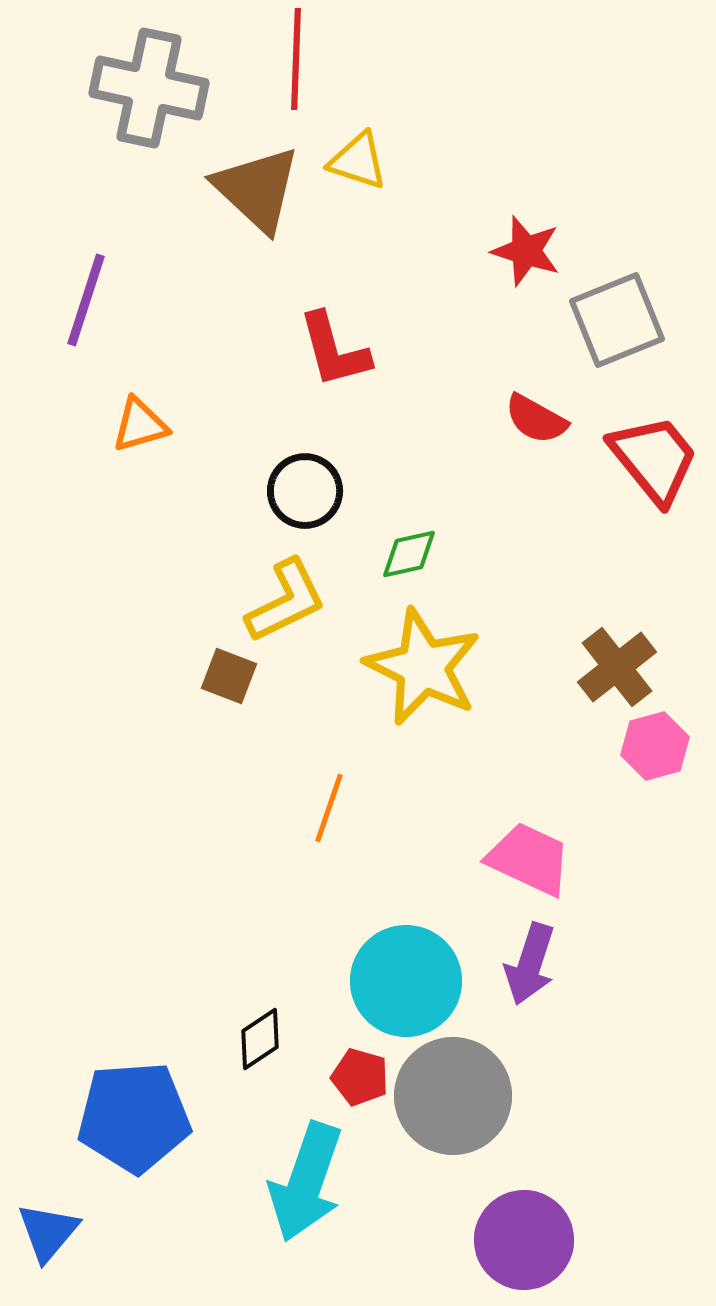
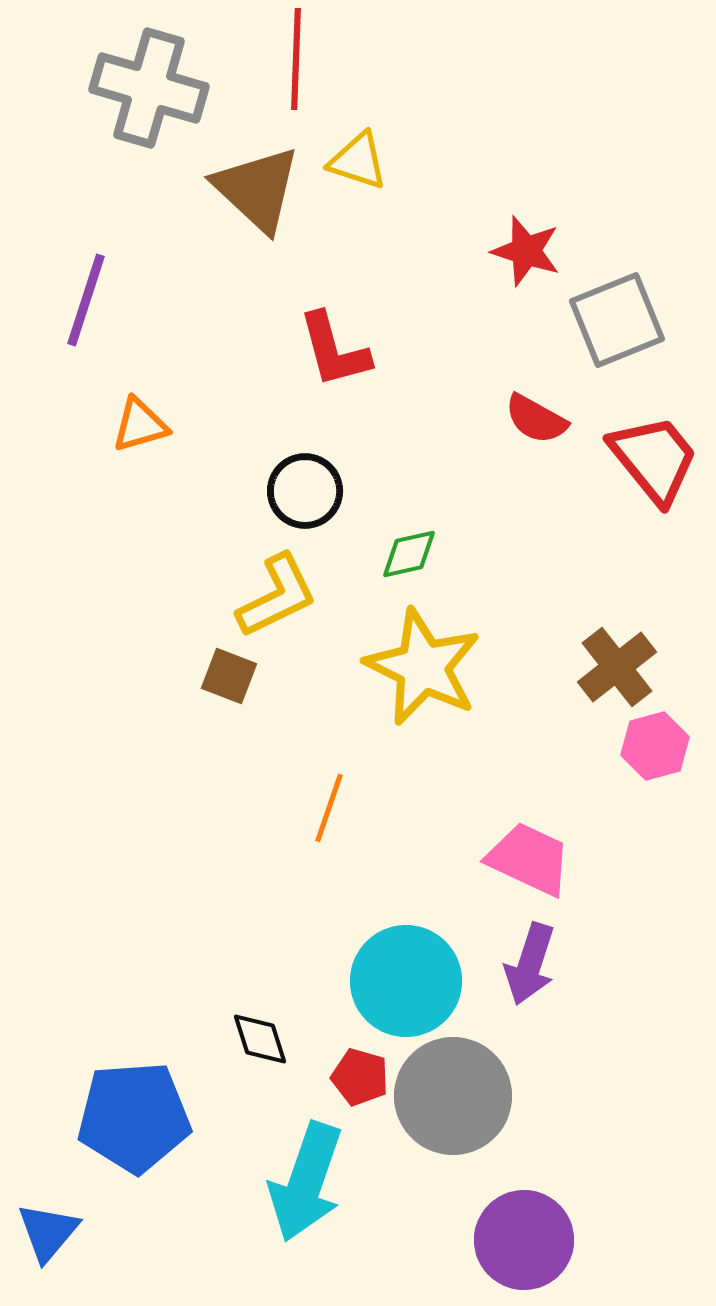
gray cross: rotated 4 degrees clockwise
yellow L-shape: moved 9 px left, 5 px up
black diamond: rotated 74 degrees counterclockwise
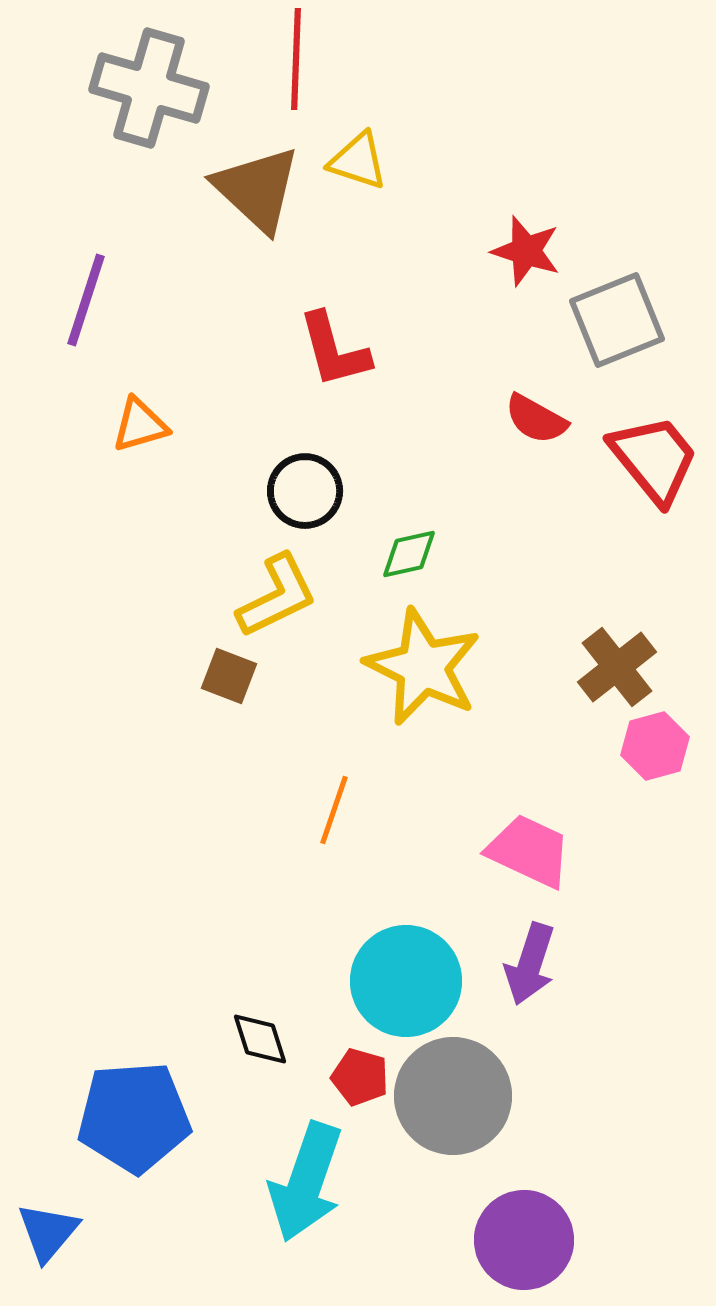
orange line: moved 5 px right, 2 px down
pink trapezoid: moved 8 px up
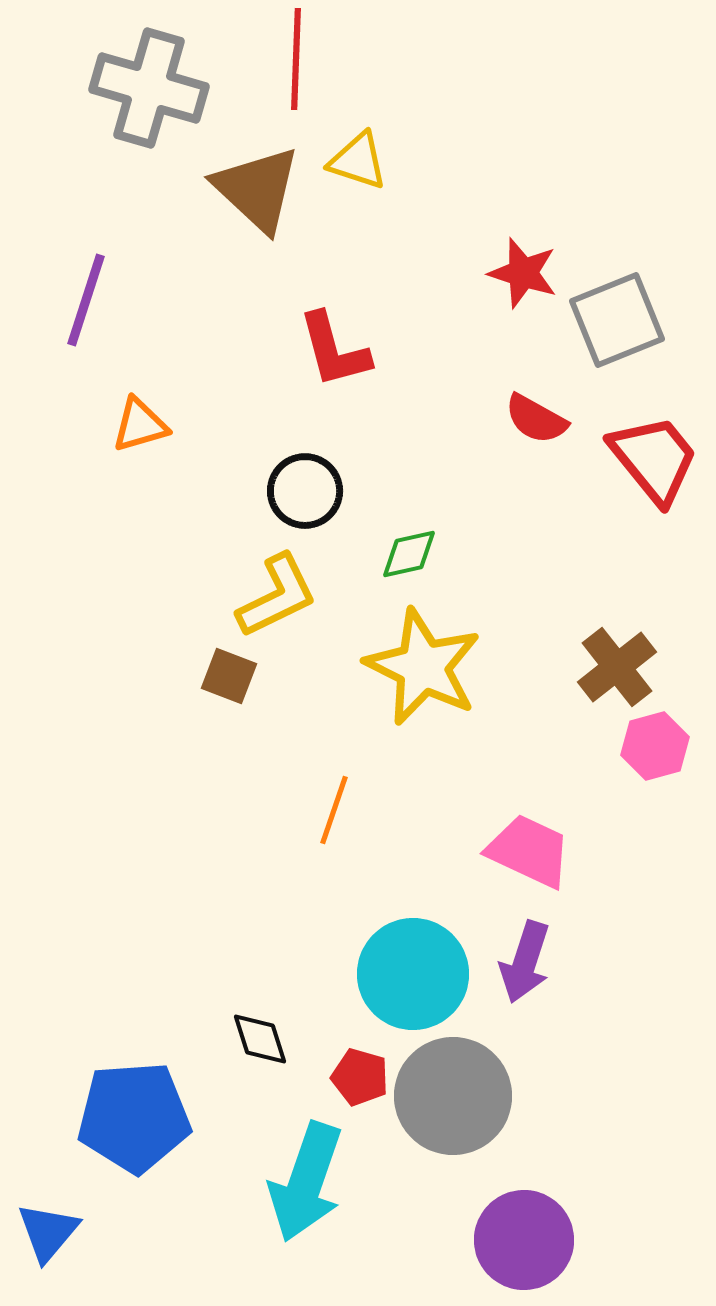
red star: moved 3 px left, 22 px down
purple arrow: moved 5 px left, 2 px up
cyan circle: moved 7 px right, 7 px up
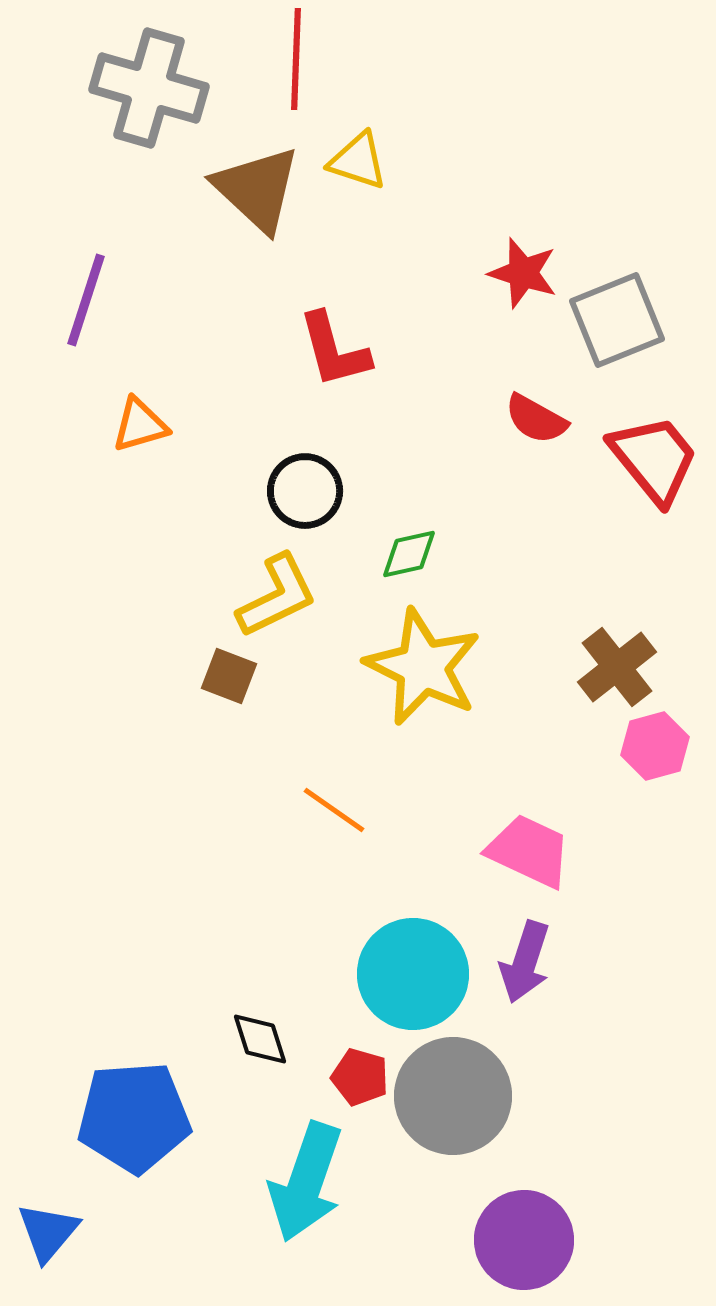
orange line: rotated 74 degrees counterclockwise
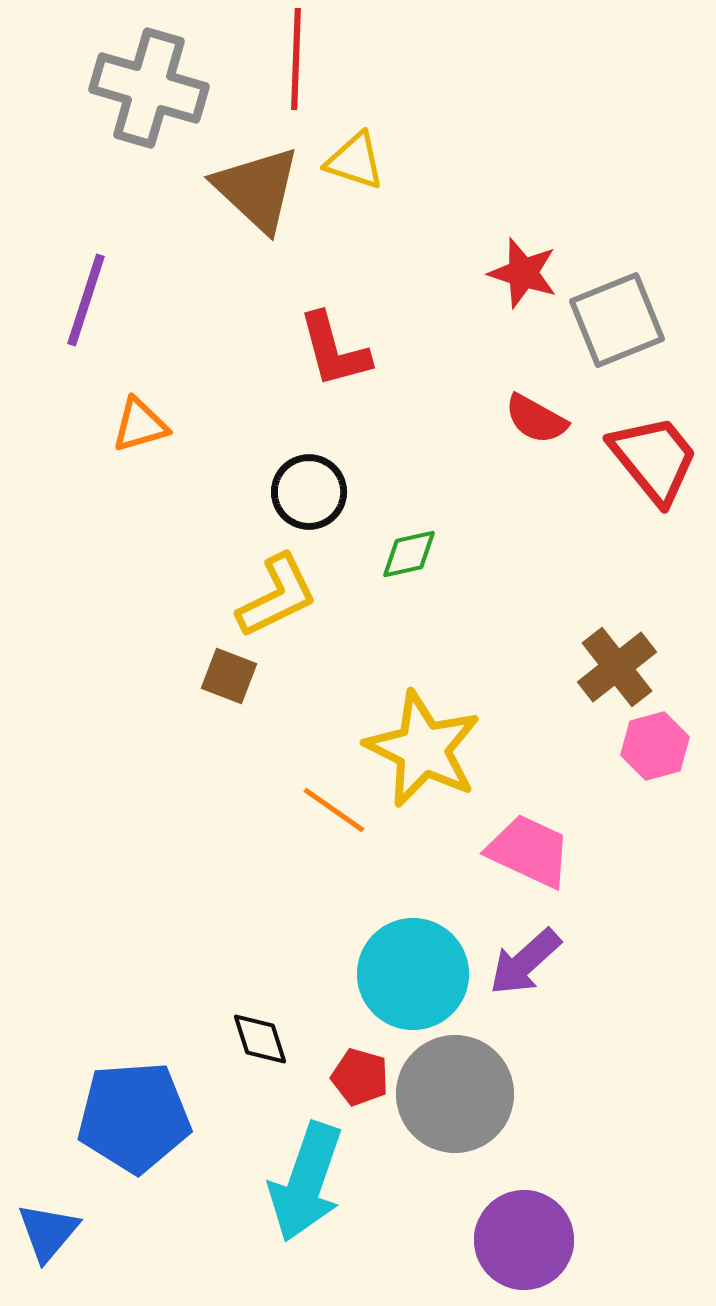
yellow triangle: moved 3 px left
black circle: moved 4 px right, 1 px down
yellow star: moved 82 px down
purple arrow: rotated 30 degrees clockwise
gray circle: moved 2 px right, 2 px up
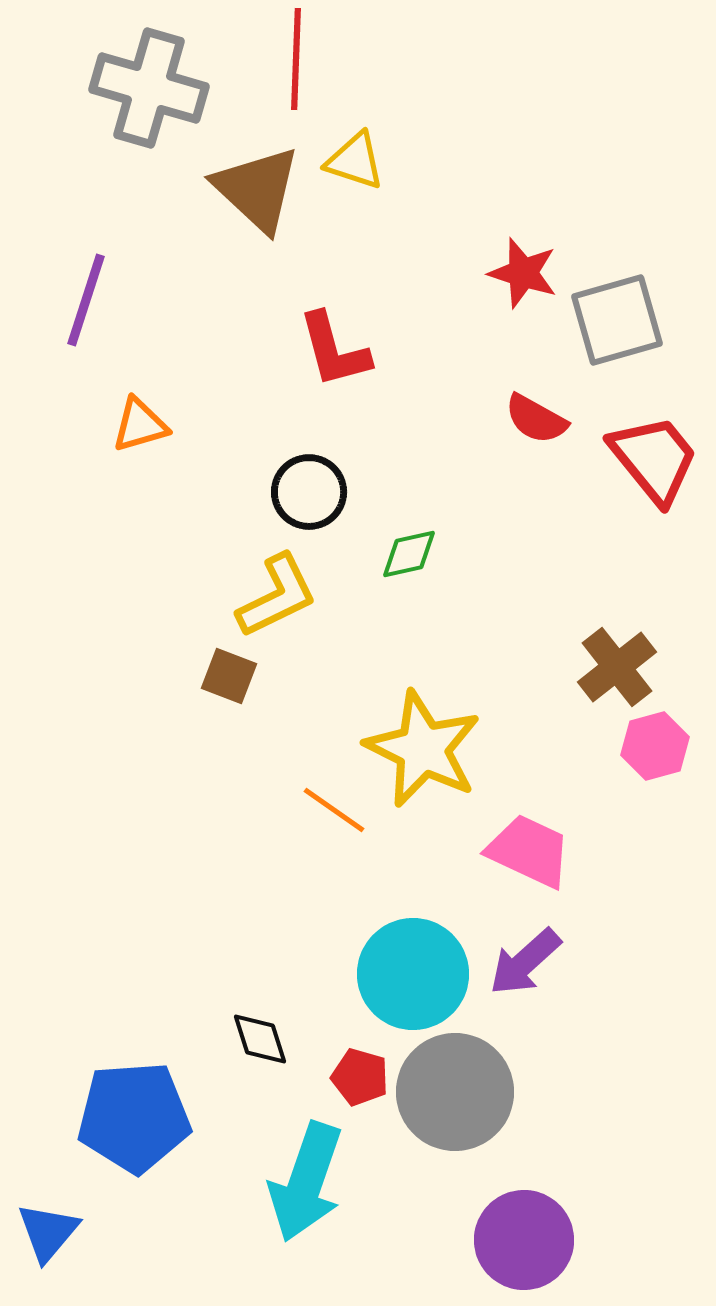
gray square: rotated 6 degrees clockwise
gray circle: moved 2 px up
